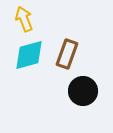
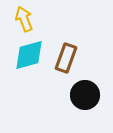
brown rectangle: moved 1 px left, 4 px down
black circle: moved 2 px right, 4 px down
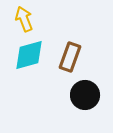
brown rectangle: moved 4 px right, 1 px up
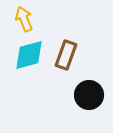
brown rectangle: moved 4 px left, 2 px up
black circle: moved 4 px right
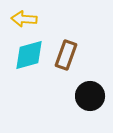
yellow arrow: rotated 65 degrees counterclockwise
black circle: moved 1 px right, 1 px down
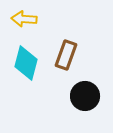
cyan diamond: moved 3 px left, 8 px down; rotated 60 degrees counterclockwise
black circle: moved 5 px left
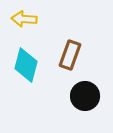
brown rectangle: moved 4 px right
cyan diamond: moved 2 px down
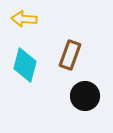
cyan diamond: moved 1 px left
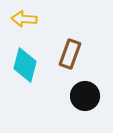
brown rectangle: moved 1 px up
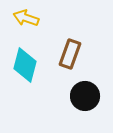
yellow arrow: moved 2 px right, 1 px up; rotated 15 degrees clockwise
